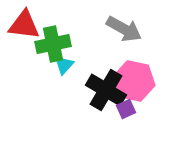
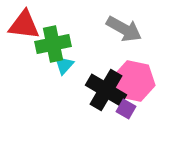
purple square: rotated 36 degrees counterclockwise
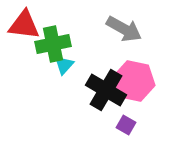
purple square: moved 16 px down
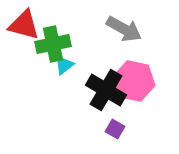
red triangle: rotated 8 degrees clockwise
cyan triangle: rotated 10 degrees clockwise
purple square: moved 11 px left, 4 px down
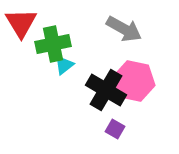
red triangle: moved 3 px left, 2 px up; rotated 44 degrees clockwise
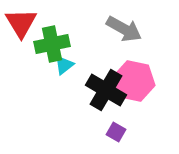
green cross: moved 1 px left
purple square: moved 1 px right, 3 px down
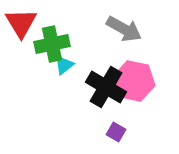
black cross: moved 3 px up
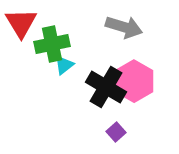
gray arrow: moved 2 px up; rotated 12 degrees counterclockwise
pink hexagon: rotated 18 degrees clockwise
purple square: rotated 18 degrees clockwise
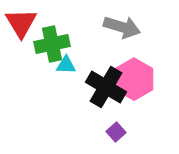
gray arrow: moved 2 px left
cyan triangle: moved 2 px right; rotated 40 degrees clockwise
pink hexagon: moved 2 px up
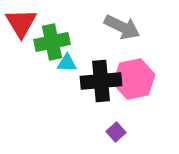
gray arrow: rotated 9 degrees clockwise
green cross: moved 2 px up
cyan triangle: moved 1 px right, 2 px up
pink hexagon: rotated 18 degrees clockwise
black cross: moved 5 px left, 6 px up; rotated 36 degrees counterclockwise
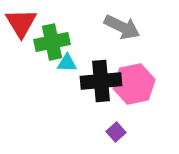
pink hexagon: moved 5 px down
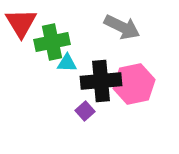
purple square: moved 31 px left, 21 px up
